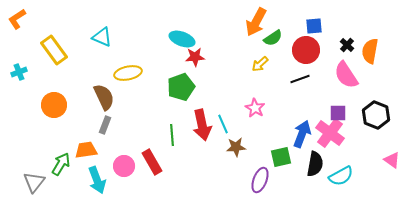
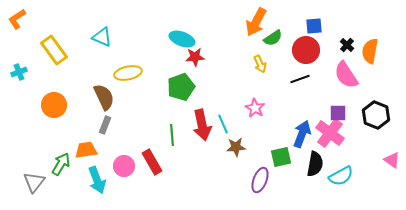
yellow arrow: rotated 72 degrees counterclockwise
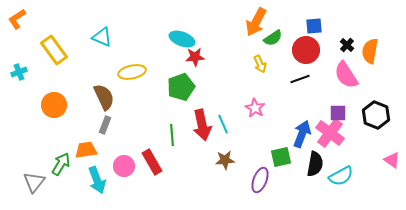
yellow ellipse: moved 4 px right, 1 px up
brown star: moved 11 px left, 13 px down
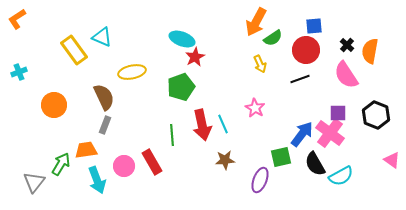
yellow rectangle: moved 20 px right
red star: rotated 24 degrees counterclockwise
blue arrow: rotated 16 degrees clockwise
black semicircle: rotated 140 degrees clockwise
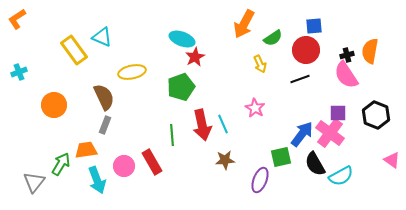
orange arrow: moved 12 px left, 2 px down
black cross: moved 10 px down; rotated 32 degrees clockwise
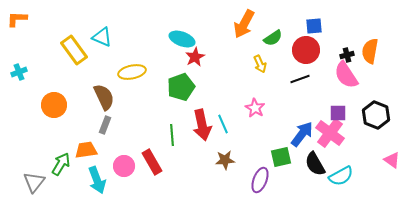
orange L-shape: rotated 35 degrees clockwise
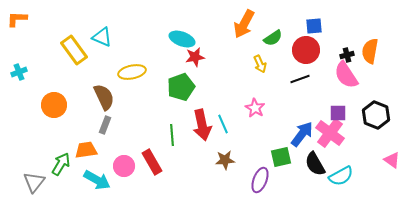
red star: rotated 18 degrees clockwise
cyan arrow: rotated 40 degrees counterclockwise
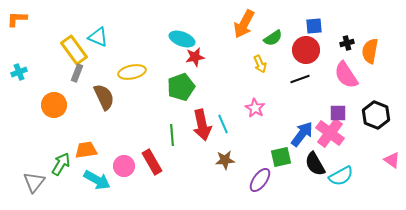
cyan triangle: moved 4 px left
black cross: moved 12 px up
gray rectangle: moved 28 px left, 52 px up
purple ellipse: rotated 15 degrees clockwise
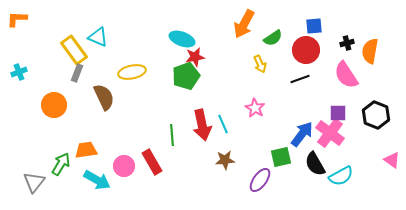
green pentagon: moved 5 px right, 11 px up
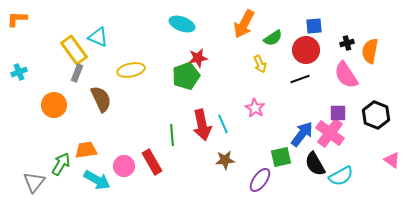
cyan ellipse: moved 15 px up
red star: moved 3 px right, 1 px down
yellow ellipse: moved 1 px left, 2 px up
brown semicircle: moved 3 px left, 2 px down
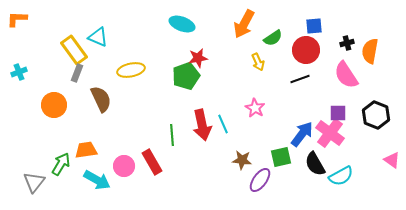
yellow arrow: moved 2 px left, 2 px up
brown star: moved 17 px right; rotated 12 degrees clockwise
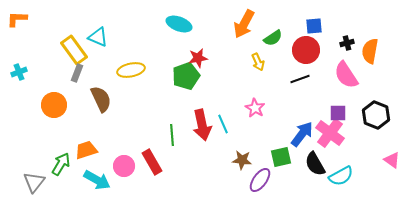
cyan ellipse: moved 3 px left
orange trapezoid: rotated 10 degrees counterclockwise
